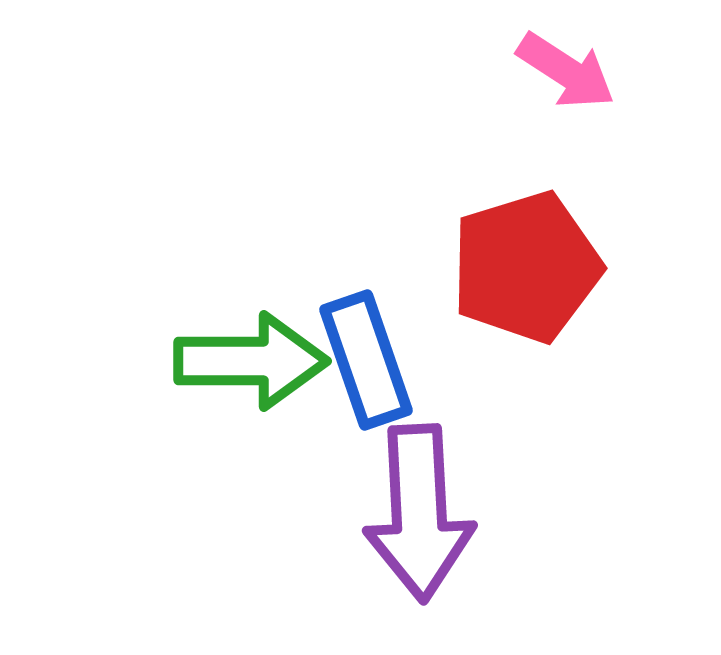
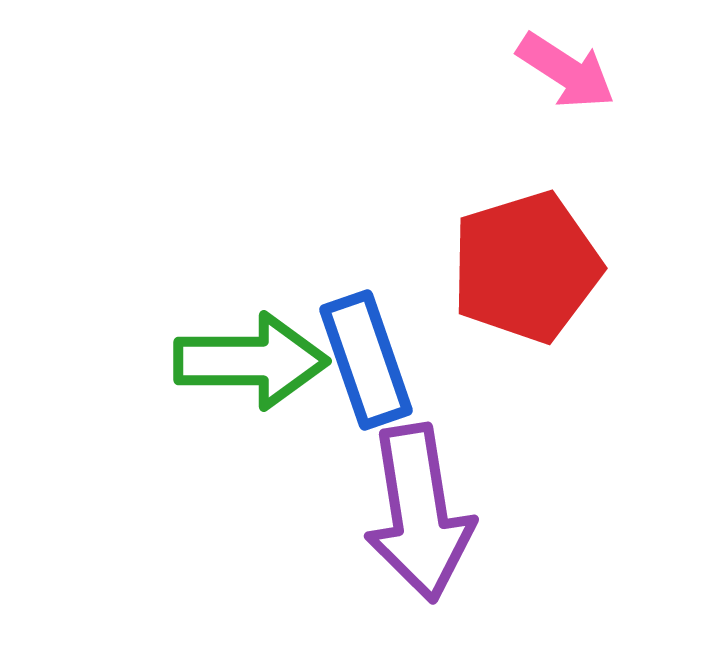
purple arrow: rotated 6 degrees counterclockwise
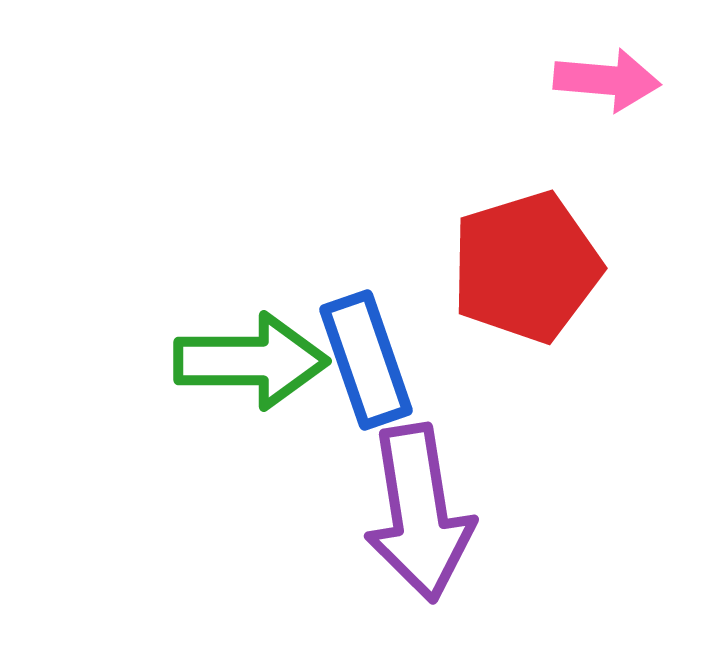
pink arrow: moved 41 px right, 9 px down; rotated 28 degrees counterclockwise
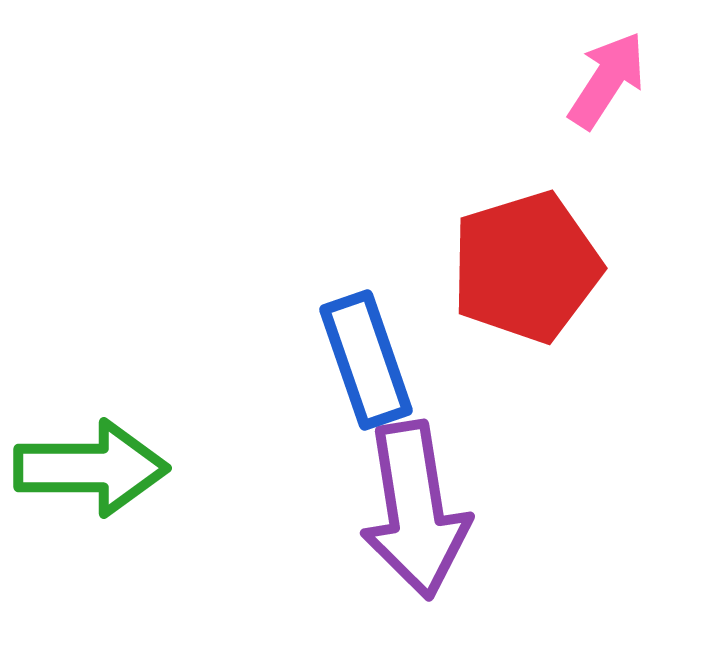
pink arrow: rotated 62 degrees counterclockwise
green arrow: moved 160 px left, 107 px down
purple arrow: moved 4 px left, 3 px up
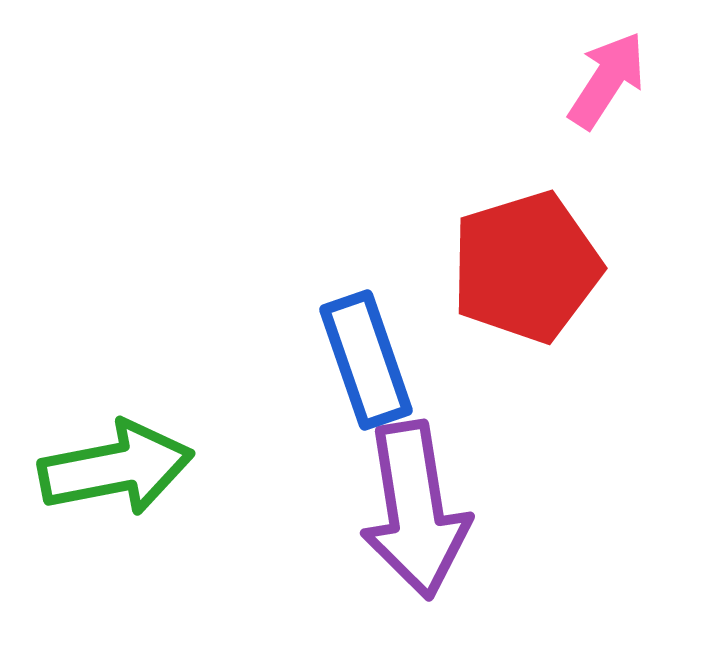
green arrow: moved 25 px right; rotated 11 degrees counterclockwise
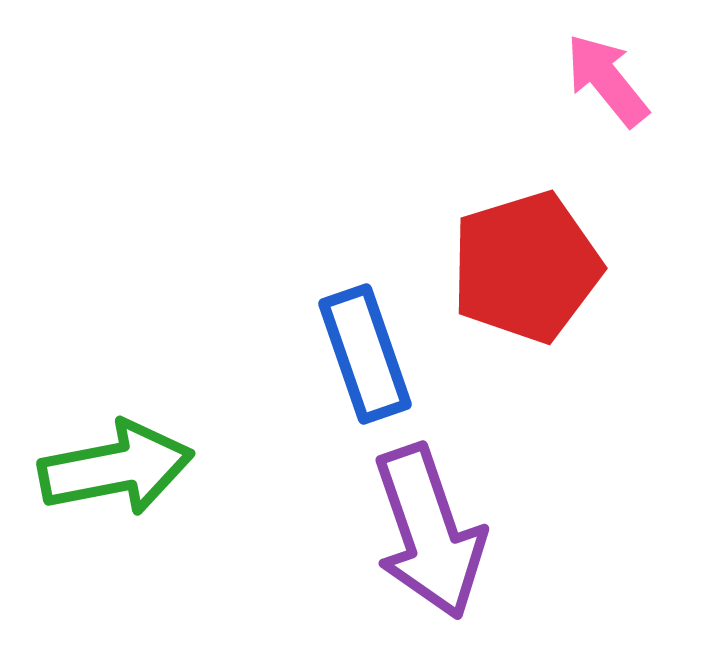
pink arrow: rotated 72 degrees counterclockwise
blue rectangle: moved 1 px left, 6 px up
purple arrow: moved 14 px right, 22 px down; rotated 10 degrees counterclockwise
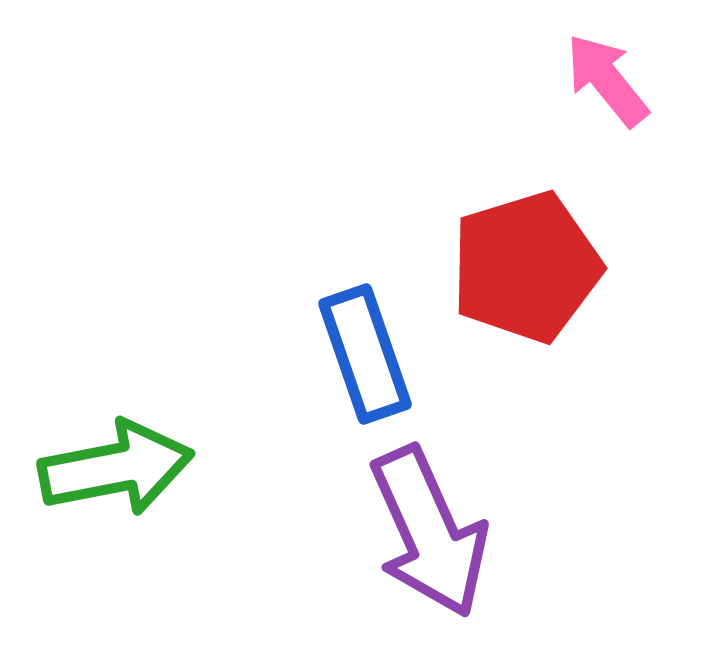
purple arrow: rotated 5 degrees counterclockwise
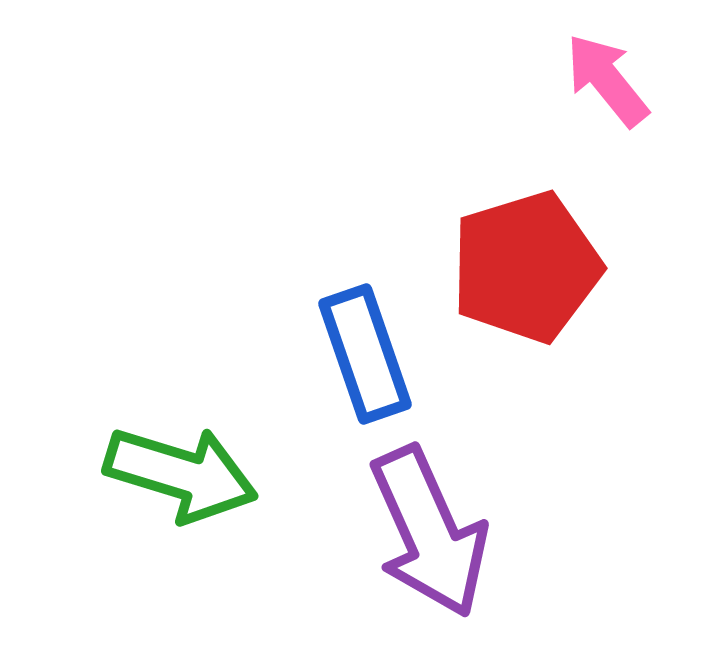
green arrow: moved 65 px right, 6 px down; rotated 28 degrees clockwise
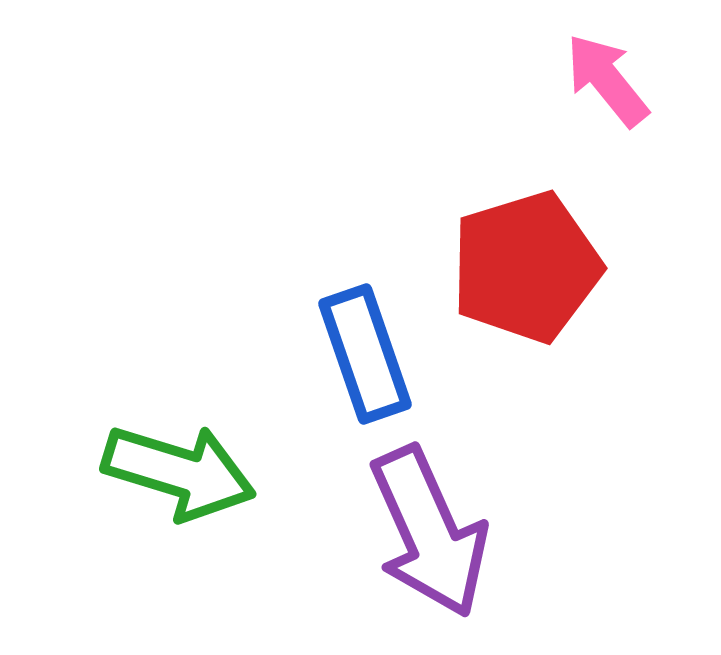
green arrow: moved 2 px left, 2 px up
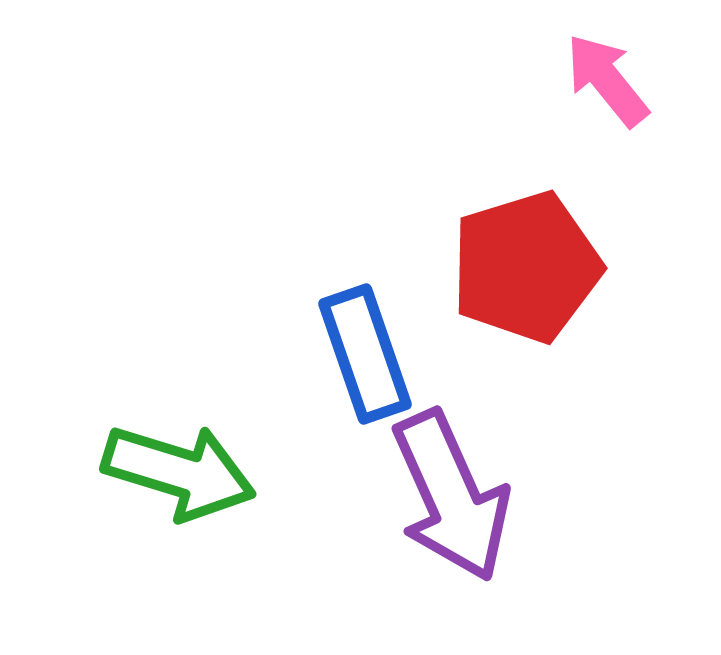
purple arrow: moved 22 px right, 36 px up
